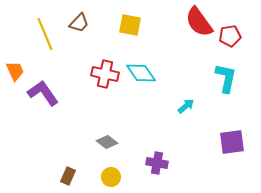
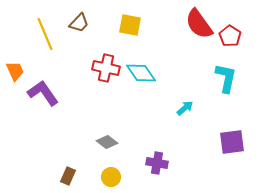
red semicircle: moved 2 px down
red pentagon: rotated 30 degrees counterclockwise
red cross: moved 1 px right, 6 px up
cyan arrow: moved 1 px left, 2 px down
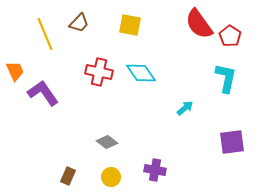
red cross: moved 7 px left, 4 px down
purple cross: moved 2 px left, 7 px down
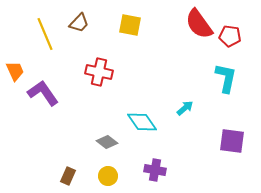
red pentagon: rotated 25 degrees counterclockwise
cyan diamond: moved 1 px right, 49 px down
purple square: moved 1 px up; rotated 16 degrees clockwise
yellow circle: moved 3 px left, 1 px up
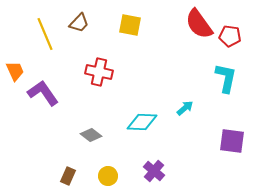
cyan diamond: rotated 52 degrees counterclockwise
gray diamond: moved 16 px left, 7 px up
purple cross: moved 1 px left, 1 px down; rotated 30 degrees clockwise
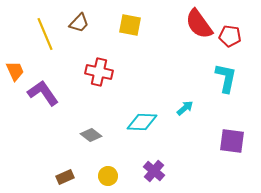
brown rectangle: moved 3 px left, 1 px down; rotated 42 degrees clockwise
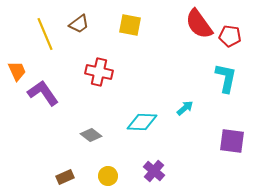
brown trapezoid: moved 1 px down; rotated 10 degrees clockwise
orange trapezoid: moved 2 px right
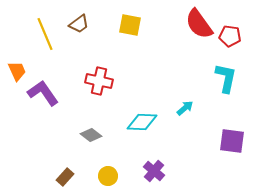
red cross: moved 9 px down
brown rectangle: rotated 24 degrees counterclockwise
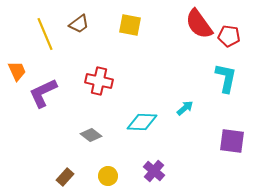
red pentagon: moved 1 px left
purple L-shape: rotated 80 degrees counterclockwise
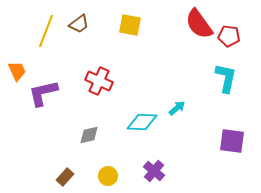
yellow line: moved 1 px right, 3 px up; rotated 44 degrees clockwise
red cross: rotated 12 degrees clockwise
purple L-shape: rotated 12 degrees clockwise
cyan arrow: moved 8 px left
gray diamond: moved 2 px left; rotated 50 degrees counterclockwise
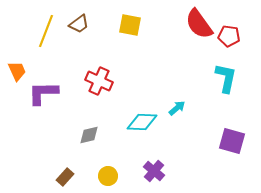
purple L-shape: rotated 12 degrees clockwise
purple square: rotated 8 degrees clockwise
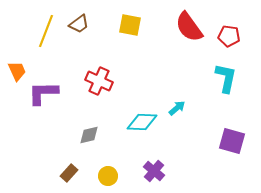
red semicircle: moved 10 px left, 3 px down
brown rectangle: moved 4 px right, 4 px up
